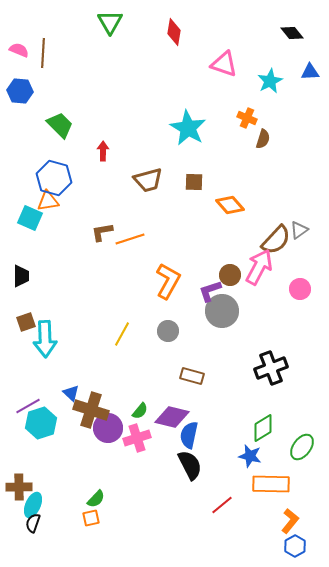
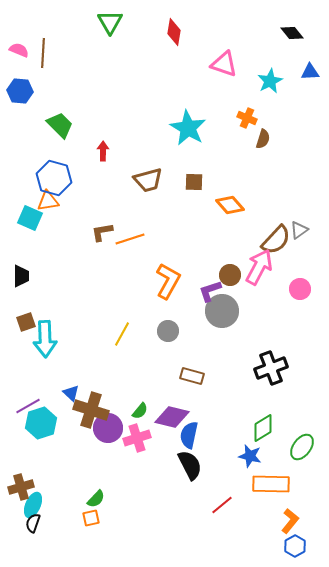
brown cross at (19, 487): moved 2 px right; rotated 15 degrees counterclockwise
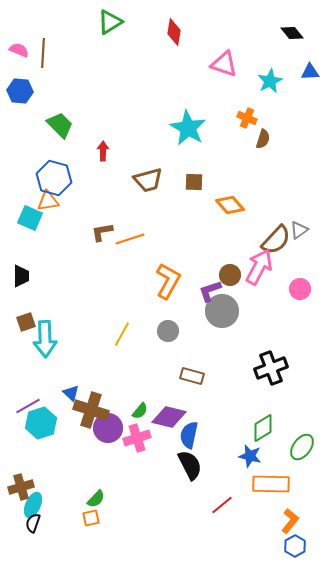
green triangle at (110, 22): rotated 28 degrees clockwise
purple diamond at (172, 417): moved 3 px left
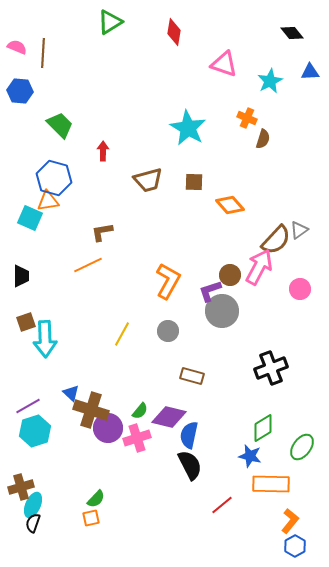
pink semicircle at (19, 50): moved 2 px left, 3 px up
orange line at (130, 239): moved 42 px left, 26 px down; rotated 8 degrees counterclockwise
cyan hexagon at (41, 423): moved 6 px left, 8 px down
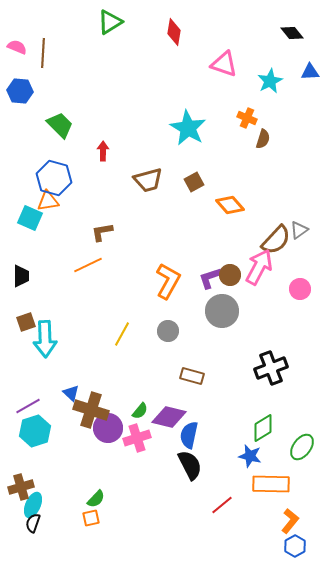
brown square at (194, 182): rotated 30 degrees counterclockwise
purple L-shape at (210, 291): moved 13 px up
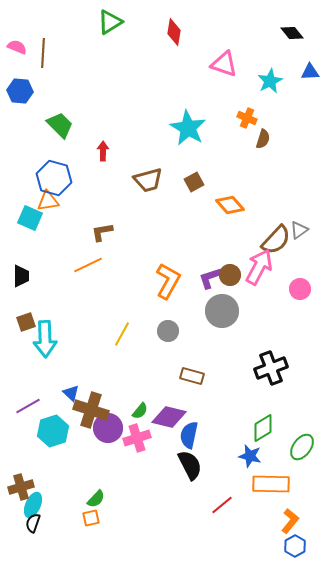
cyan hexagon at (35, 431): moved 18 px right
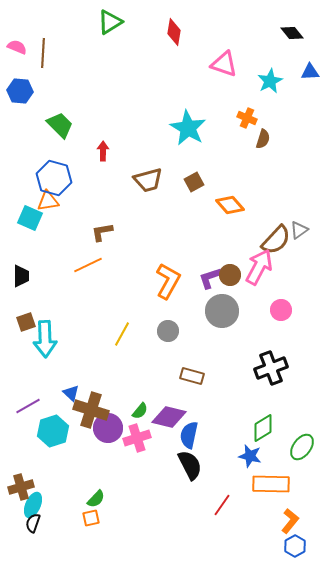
pink circle at (300, 289): moved 19 px left, 21 px down
red line at (222, 505): rotated 15 degrees counterclockwise
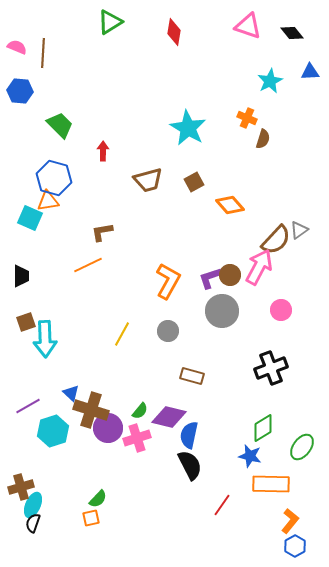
pink triangle at (224, 64): moved 24 px right, 38 px up
green semicircle at (96, 499): moved 2 px right
